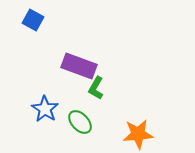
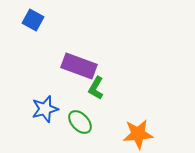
blue star: rotated 24 degrees clockwise
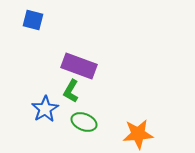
blue square: rotated 15 degrees counterclockwise
green L-shape: moved 25 px left, 3 px down
blue star: rotated 16 degrees counterclockwise
green ellipse: moved 4 px right; rotated 25 degrees counterclockwise
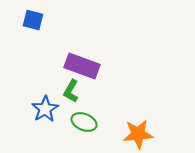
purple rectangle: moved 3 px right
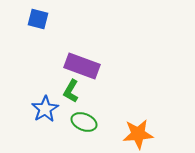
blue square: moved 5 px right, 1 px up
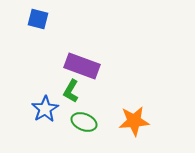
orange star: moved 4 px left, 13 px up
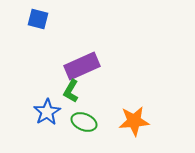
purple rectangle: rotated 44 degrees counterclockwise
blue star: moved 2 px right, 3 px down
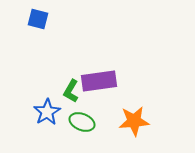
purple rectangle: moved 17 px right, 15 px down; rotated 16 degrees clockwise
green ellipse: moved 2 px left
